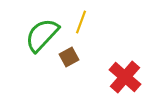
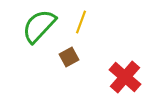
green semicircle: moved 3 px left, 9 px up
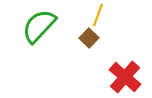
yellow line: moved 17 px right, 7 px up
brown square: moved 20 px right, 19 px up; rotated 18 degrees counterclockwise
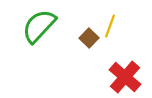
yellow line: moved 12 px right, 11 px down
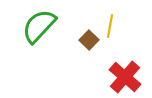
yellow line: rotated 10 degrees counterclockwise
brown square: moved 2 px down
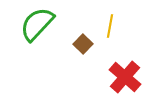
green semicircle: moved 2 px left, 2 px up
brown square: moved 6 px left, 4 px down
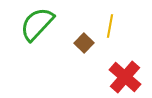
brown square: moved 1 px right, 1 px up
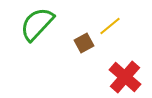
yellow line: rotated 40 degrees clockwise
brown square: rotated 18 degrees clockwise
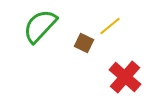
green semicircle: moved 3 px right, 2 px down
brown square: rotated 36 degrees counterclockwise
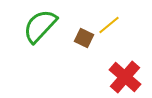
yellow line: moved 1 px left, 1 px up
brown square: moved 5 px up
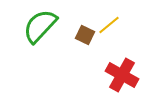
brown square: moved 1 px right, 3 px up
red cross: moved 3 px left, 2 px up; rotated 12 degrees counterclockwise
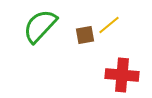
brown square: rotated 36 degrees counterclockwise
red cross: rotated 24 degrees counterclockwise
